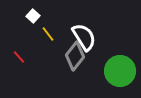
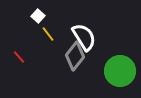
white square: moved 5 px right
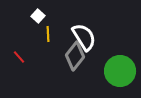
yellow line: rotated 35 degrees clockwise
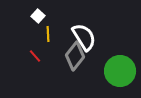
red line: moved 16 px right, 1 px up
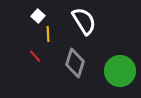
white semicircle: moved 16 px up
gray diamond: moved 7 px down; rotated 20 degrees counterclockwise
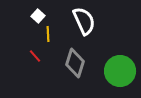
white semicircle: rotated 8 degrees clockwise
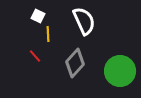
white square: rotated 16 degrees counterclockwise
gray diamond: rotated 24 degrees clockwise
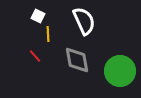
gray diamond: moved 2 px right, 3 px up; rotated 52 degrees counterclockwise
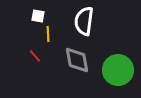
white square: rotated 16 degrees counterclockwise
white semicircle: rotated 148 degrees counterclockwise
green circle: moved 2 px left, 1 px up
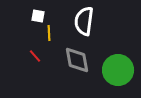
yellow line: moved 1 px right, 1 px up
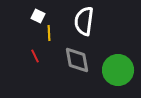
white square: rotated 16 degrees clockwise
red line: rotated 16 degrees clockwise
